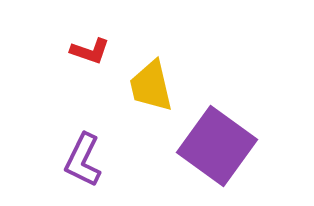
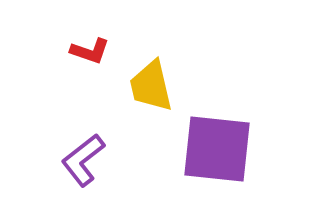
purple square: moved 3 px down; rotated 30 degrees counterclockwise
purple L-shape: rotated 26 degrees clockwise
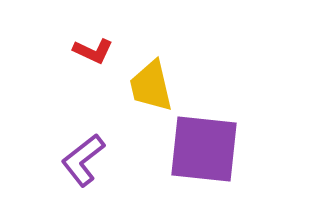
red L-shape: moved 3 px right; rotated 6 degrees clockwise
purple square: moved 13 px left
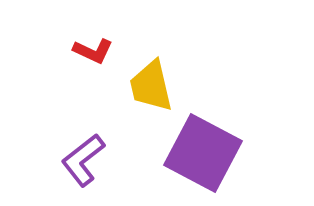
purple square: moved 1 px left, 4 px down; rotated 22 degrees clockwise
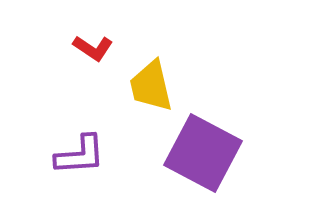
red L-shape: moved 3 px up; rotated 9 degrees clockwise
purple L-shape: moved 3 px left, 5 px up; rotated 146 degrees counterclockwise
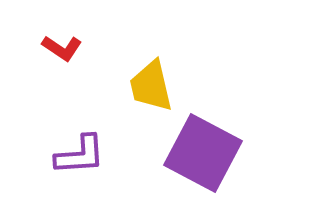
red L-shape: moved 31 px left
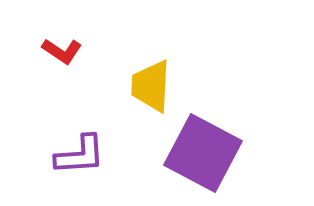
red L-shape: moved 3 px down
yellow trapezoid: rotated 16 degrees clockwise
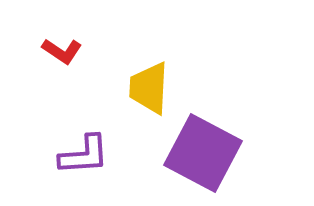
yellow trapezoid: moved 2 px left, 2 px down
purple L-shape: moved 4 px right
